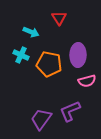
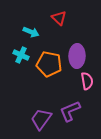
red triangle: rotated 14 degrees counterclockwise
purple ellipse: moved 1 px left, 1 px down
pink semicircle: rotated 84 degrees counterclockwise
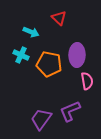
purple ellipse: moved 1 px up
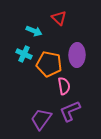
cyan arrow: moved 3 px right, 1 px up
cyan cross: moved 3 px right, 1 px up
pink semicircle: moved 23 px left, 5 px down
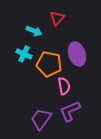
red triangle: moved 2 px left; rotated 28 degrees clockwise
purple ellipse: moved 1 px up; rotated 20 degrees counterclockwise
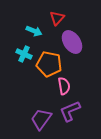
purple ellipse: moved 5 px left, 12 px up; rotated 15 degrees counterclockwise
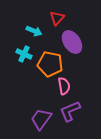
orange pentagon: moved 1 px right
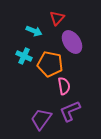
cyan cross: moved 2 px down
